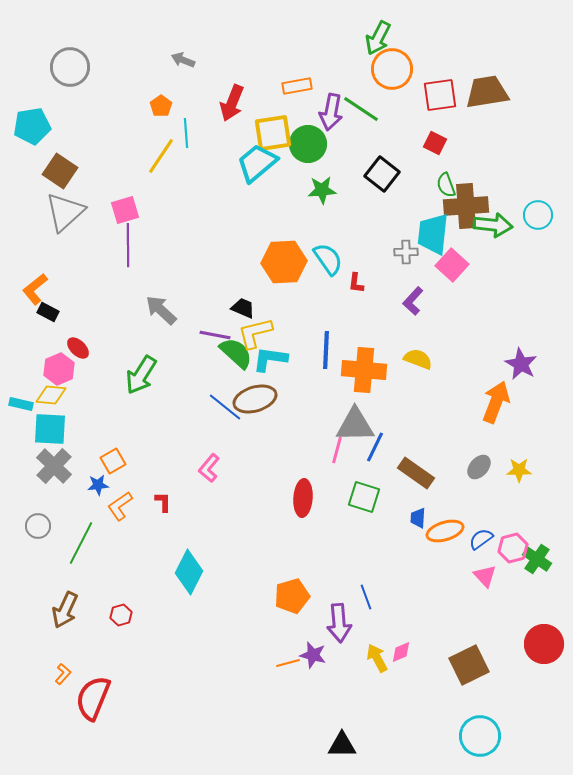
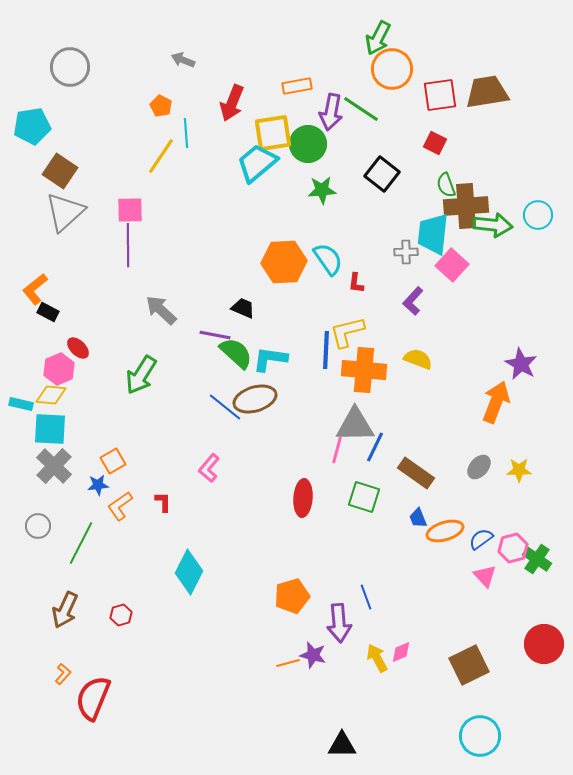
orange pentagon at (161, 106): rotated 10 degrees counterclockwise
pink square at (125, 210): moved 5 px right; rotated 16 degrees clockwise
yellow L-shape at (255, 333): moved 92 px right, 1 px up
blue trapezoid at (418, 518): rotated 25 degrees counterclockwise
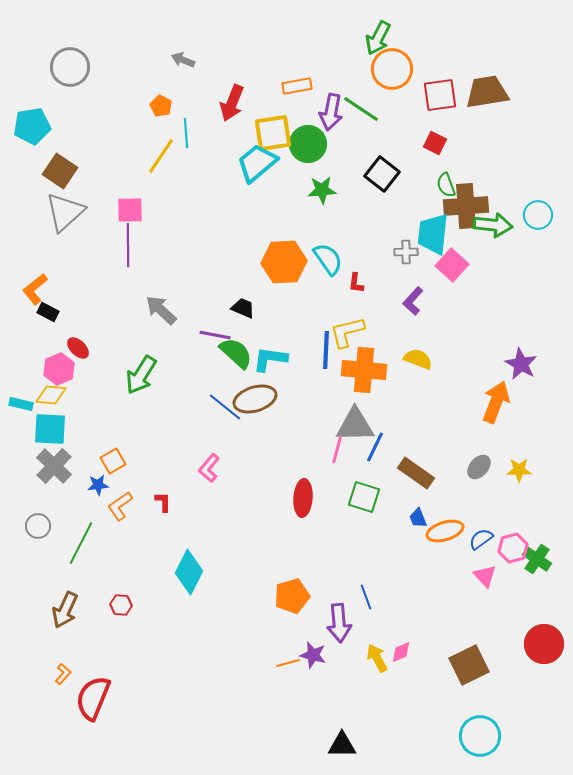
red hexagon at (121, 615): moved 10 px up; rotated 20 degrees clockwise
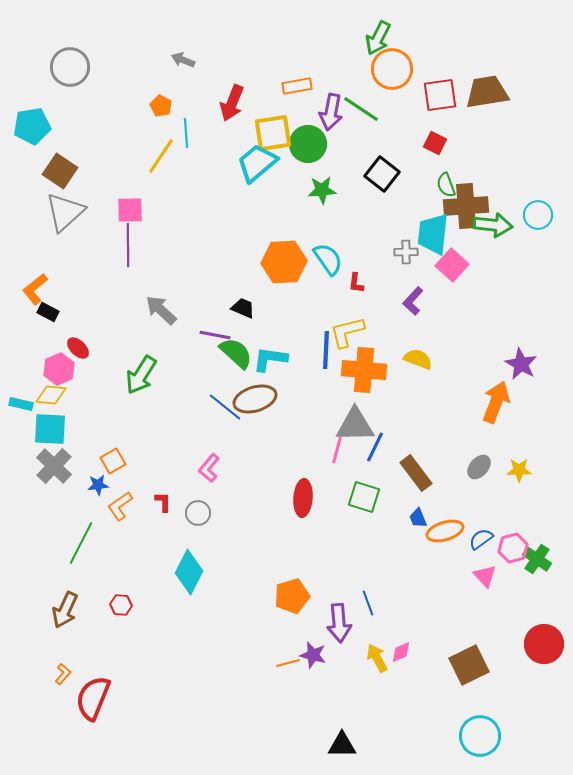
brown rectangle at (416, 473): rotated 18 degrees clockwise
gray circle at (38, 526): moved 160 px right, 13 px up
blue line at (366, 597): moved 2 px right, 6 px down
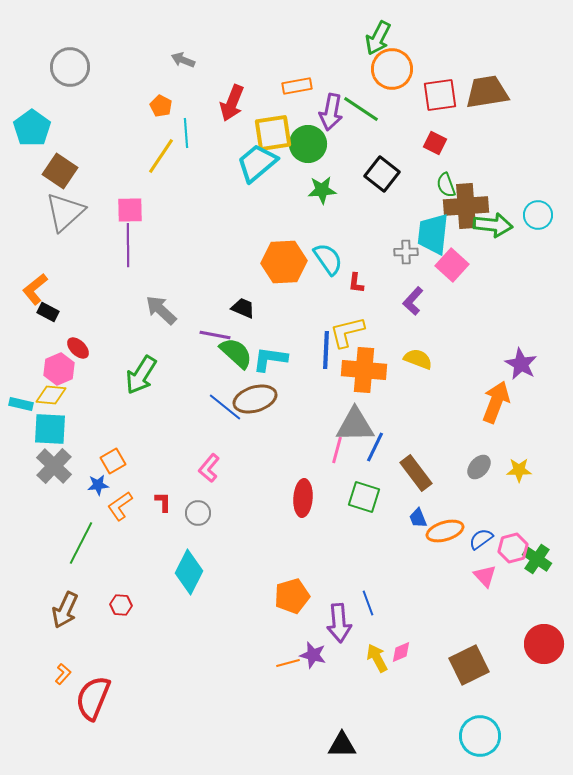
cyan pentagon at (32, 126): moved 2 px down; rotated 27 degrees counterclockwise
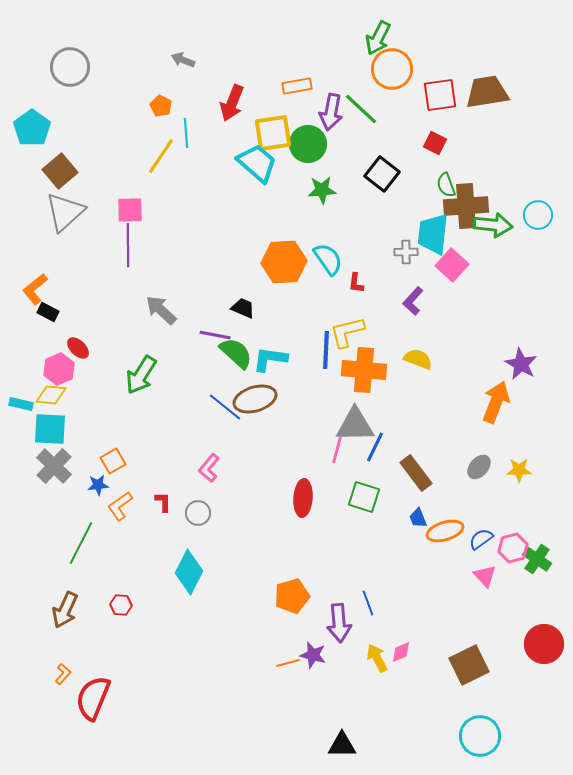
green line at (361, 109): rotated 9 degrees clockwise
cyan trapezoid at (257, 163): rotated 81 degrees clockwise
brown square at (60, 171): rotated 16 degrees clockwise
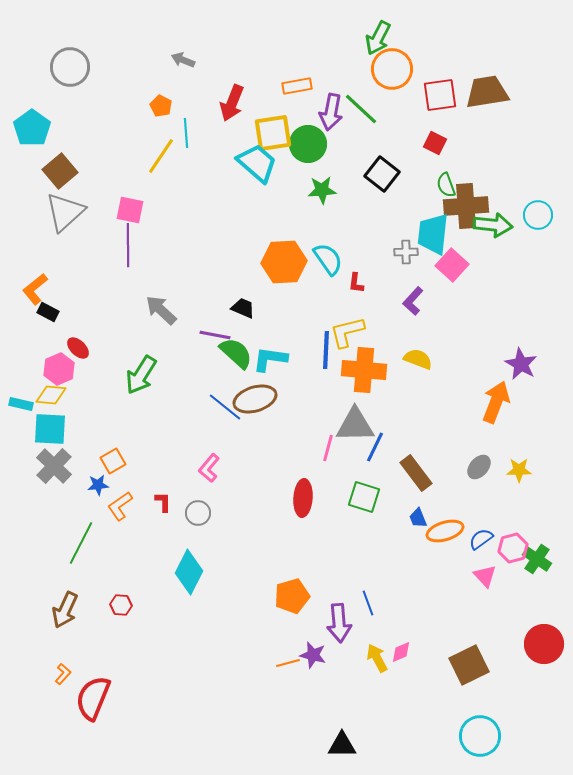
pink square at (130, 210): rotated 12 degrees clockwise
pink line at (337, 450): moved 9 px left, 2 px up
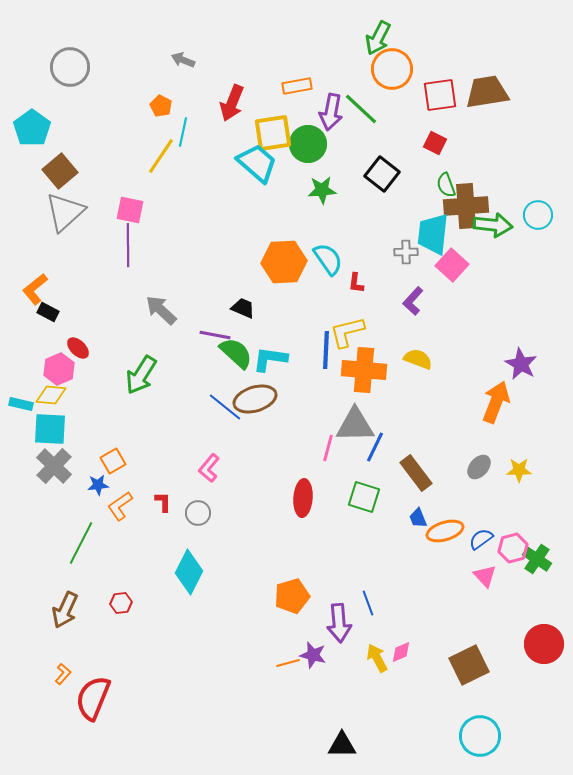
cyan line at (186, 133): moved 3 px left, 1 px up; rotated 16 degrees clockwise
red hexagon at (121, 605): moved 2 px up; rotated 10 degrees counterclockwise
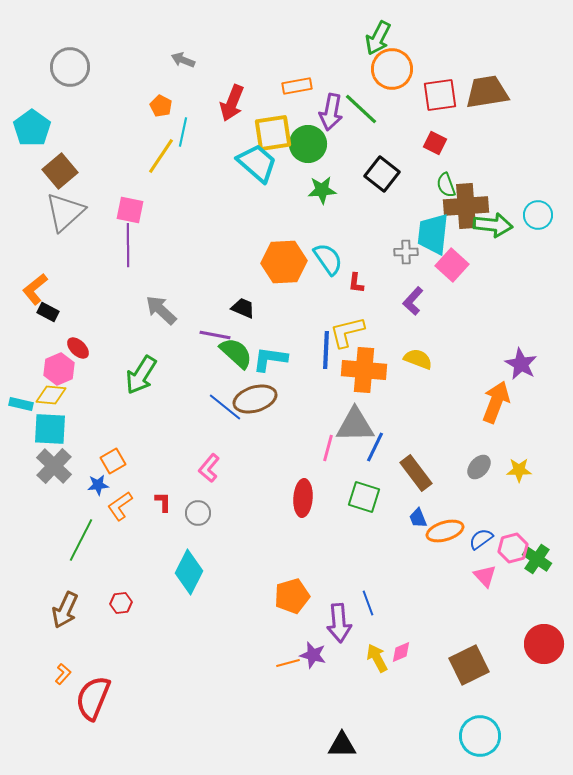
green line at (81, 543): moved 3 px up
